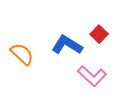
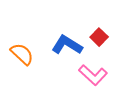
red square: moved 3 px down
pink L-shape: moved 1 px right, 1 px up
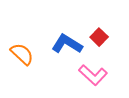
blue L-shape: moved 1 px up
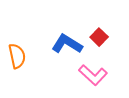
orange semicircle: moved 5 px left, 2 px down; rotated 35 degrees clockwise
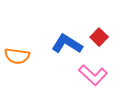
orange semicircle: rotated 110 degrees clockwise
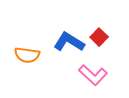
blue L-shape: moved 2 px right, 2 px up
orange semicircle: moved 10 px right, 1 px up
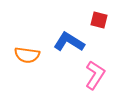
red square: moved 17 px up; rotated 30 degrees counterclockwise
pink L-shape: moved 2 px right; rotated 100 degrees counterclockwise
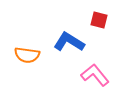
pink L-shape: rotated 72 degrees counterclockwise
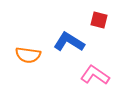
orange semicircle: moved 1 px right
pink L-shape: rotated 16 degrees counterclockwise
